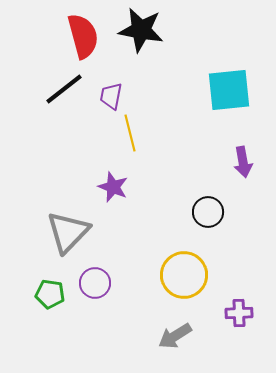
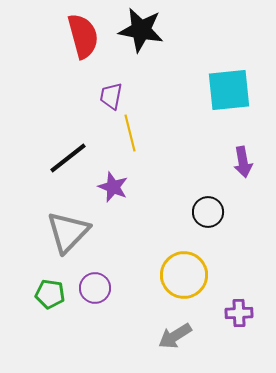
black line: moved 4 px right, 69 px down
purple circle: moved 5 px down
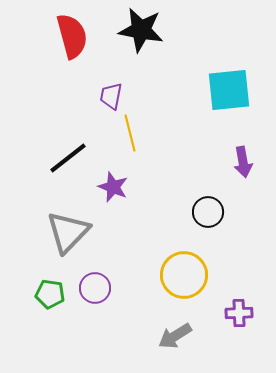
red semicircle: moved 11 px left
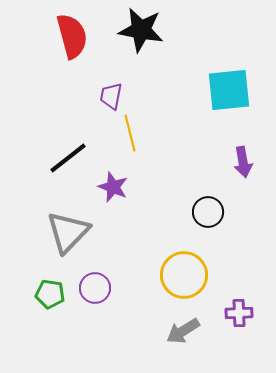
gray arrow: moved 8 px right, 5 px up
